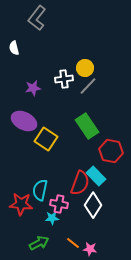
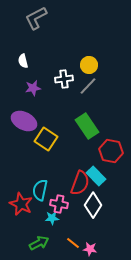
gray L-shape: moved 1 px left; rotated 25 degrees clockwise
white semicircle: moved 9 px right, 13 px down
yellow circle: moved 4 px right, 3 px up
red star: rotated 20 degrees clockwise
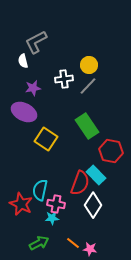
gray L-shape: moved 24 px down
purple ellipse: moved 9 px up
cyan rectangle: moved 1 px up
pink cross: moved 3 px left
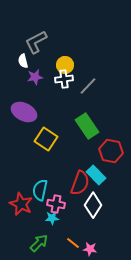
yellow circle: moved 24 px left
purple star: moved 2 px right, 11 px up
green arrow: rotated 18 degrees counterclockwise
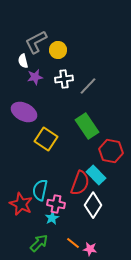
yellow circle: moved 7 px left, 15 px up
cyan star: rotated 24 degrees counterclockwise
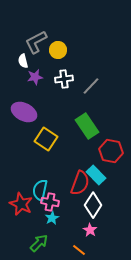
gray line: moved 3 px right
pink cross: moved 6 px left, 2 px up
orange line: moved 6 px right, 7 px down
pink star: moved 19 px up; rotated 24 degrees clockwise
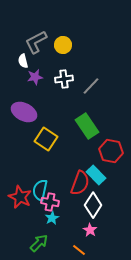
yellow circle: moved 5 px right, 5 px up
red star: moved 1 px left, 7 px up
